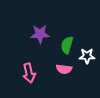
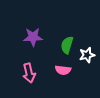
purple star: moved 7 px left, 3 px down
white star: moved 1 px up; rotated 14 degrees counterclockwise
pink semicircle: moved 1 px left, 1 px down
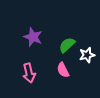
purple star: rotated 24 degrees clockwise
green semicircle: rotated 30 degrees clockwise
pink semicircle: rotated 56 degrees clockwise
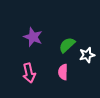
pink semicircle: moved 2 px down; rotated 28 degrees clockwise
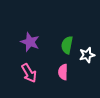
purple star: moved 3 px left, 5 px down
green semicircle: rotated 36 degrees counterclockwise
pink arrow: rotated 18 degrees counterclockwise
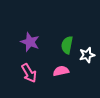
pink semicircle: moved 2 px left, 1 px up; rotated 77 degrees clockwise
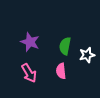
green semicircle: moved 2 px left, 1 px down
pink semicircle: rotated 84 degrees counterclockwise
